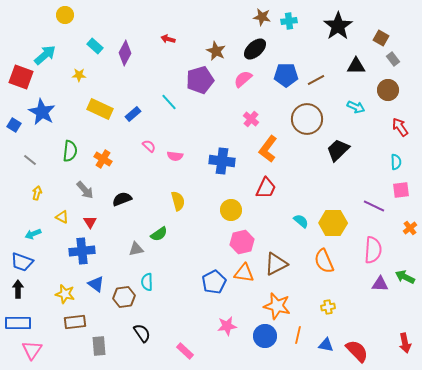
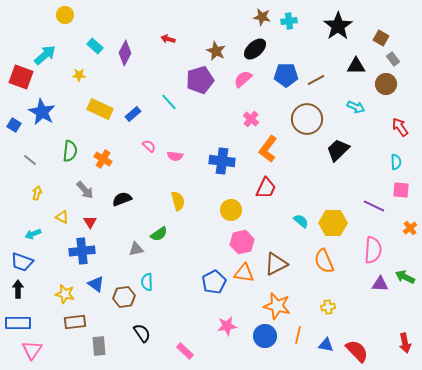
brown circle at (388, 90): moved 2 px left, 6 px up
pink square at (401, 190): rotated 12 degrees clockwise
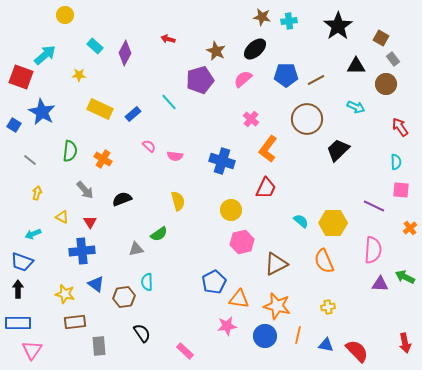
blue cross at (222, 161): rotated 10 degrees clockwise
orange triangle at (244, 273): moved 5 px left, 26 px down
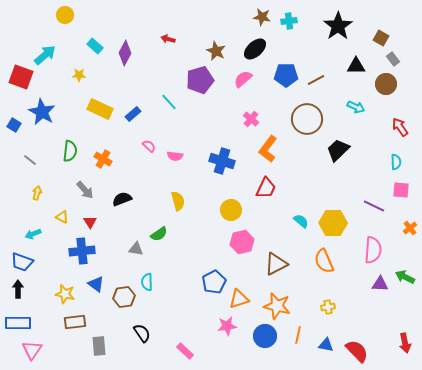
gray triangle at (136, 249): rotated 21 degrees clockwise
orange triangle at (239, 299): rotated 25 degrees counterclockwise
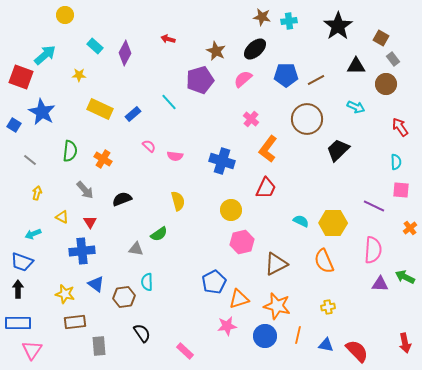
cyan semicircle at (301, 221): rotated 14 degrees counterclockwise
